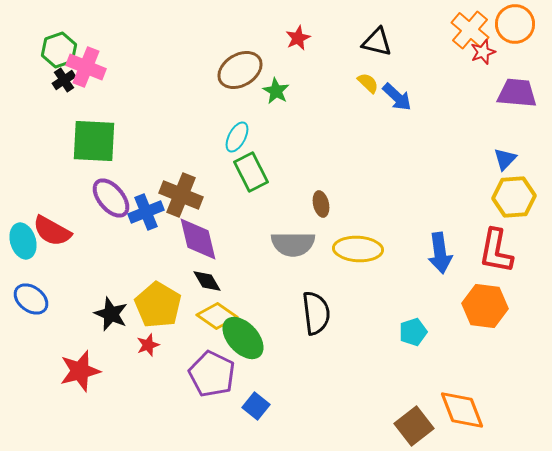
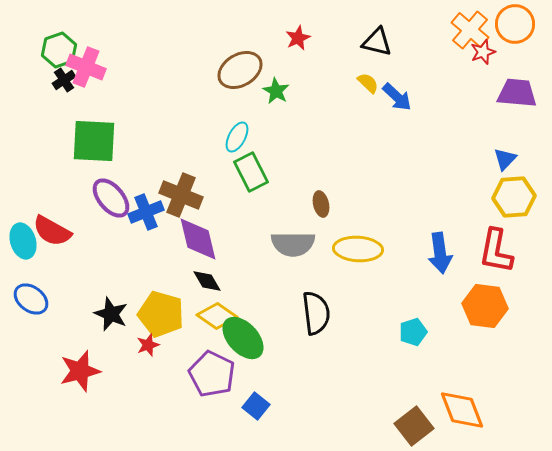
yellow pentagon at (158, 305): moved 3 px right, 9 px down; rotated 15 degrees counterclockwise
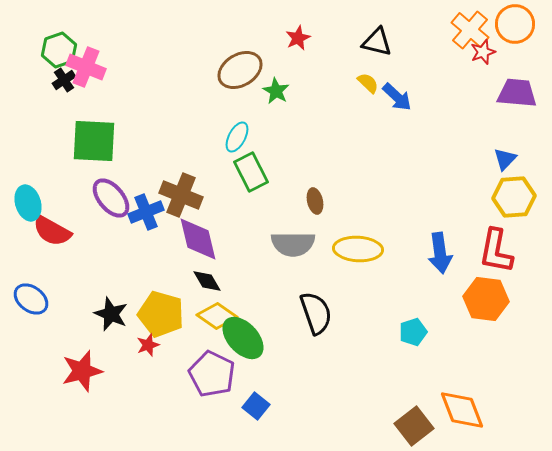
brown ellipse at (321, 204): moved 6 px left, 3 px up
cyan ellipse at (23, 241): moved 5 px right, 38 px up
orange hexagon at (485, 306): moved 1 px right, 7 px up
black semicircle at (316, 313): rotated 12 degrees counterclockwise
red star at (80, 371): moved 2 px right
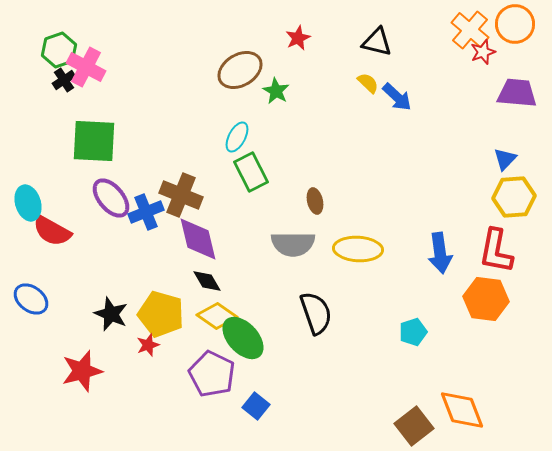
pink cross at (86, 67): rotated 6 degrees clockwise
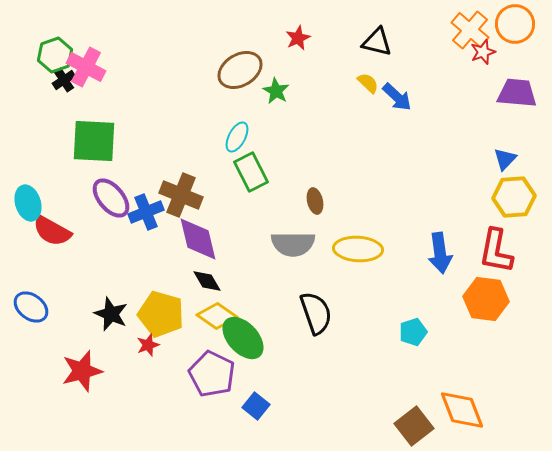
green hexagon at (59, 50): moved 4 px left, 5 px down
blue ellipse at (31, 299): moved 8 px down
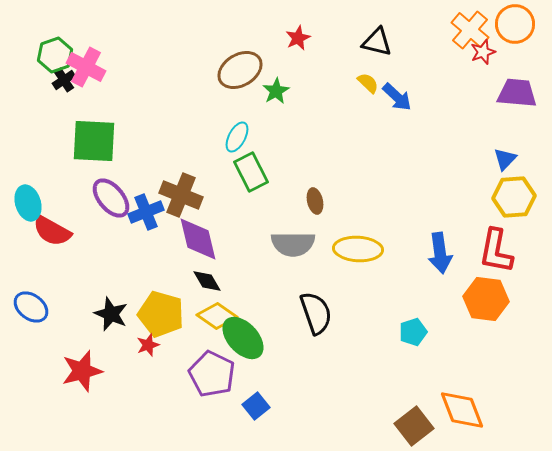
green star at (276, 91): rotated 12 degrees clockwise
blue square at (256, 406): rotated 12 degrees clockwise
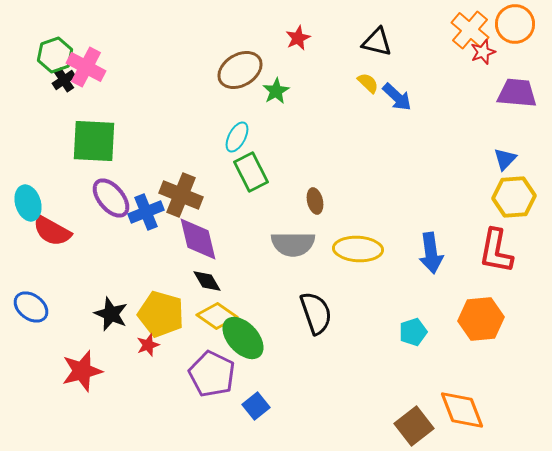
blue arrow at (440, 253): moved 9 px left
orange hexagon at (486, 299): moved 5 px left, 20 px down; rotated 12 degrees counterclockwise
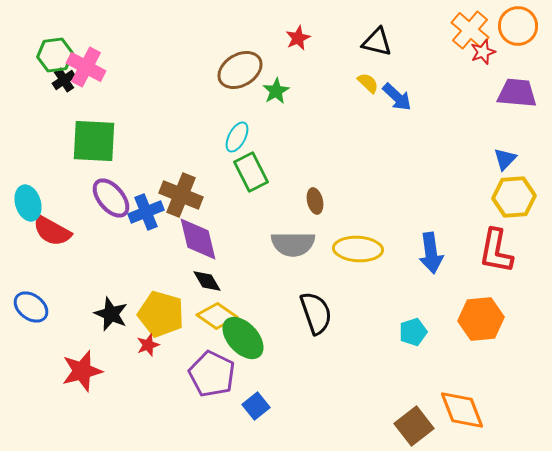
orange circle at (515, 24): moved 3 px right, 2 px down
green hexagon at (55, 55): rotated 12 degrees clockwise
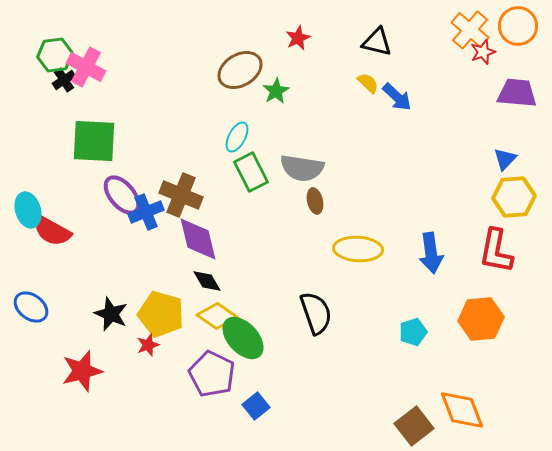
purple ellipse at (111, 198): moved 11 px right, 3 px up
cyan ellipse at (28, 203): moved 7 px down
gray semicircle at (293, 244): moved 9 px right, 76 px up; rotated 9 degrees clockwise
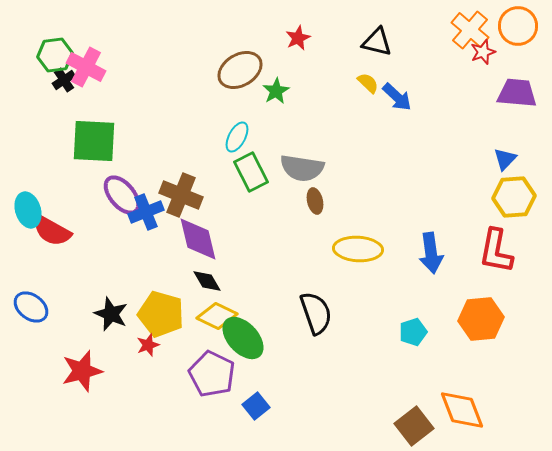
yellow diamond at (217, 316): rotated 9 degrees counterclockwise
